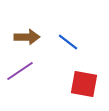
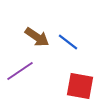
brown arrow: moved 10 px right; rotated 35 degrees clockwise
red square: moved 4 px left, 2 px down
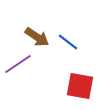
purple line: moved 2 px left, 7 px up
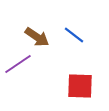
blue line: moved 6 px right, 7 px up
red square: rotated 8 degrees counterclockwise
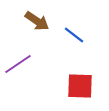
brown arrow: moved 16 px up
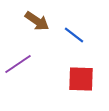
red square: moved 1 px right, 7 px up
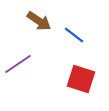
brown arrow: moved 2 px right
red square: rotated 16 degrees clockwise
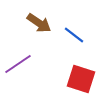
brown arrow: moved 2 px down
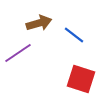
brown arrow: rotated 50 degrees counterclockwise
purple line: moved 11 px up
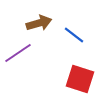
red square: moved 1 px left
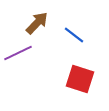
brown arrow: moved 2 px left; rotated 30 degrees counterclockwise
purple line: rotated 8 degrees clockwise
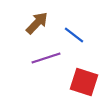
purple line: moved 28 px right, 5 px down; rotated 8 degrees clockwise
red square: moved 4 px right, 3 px down
